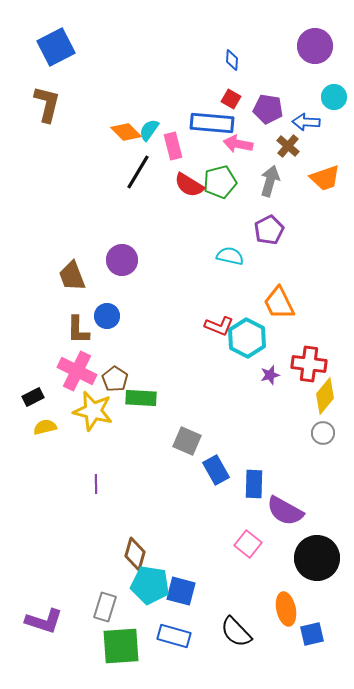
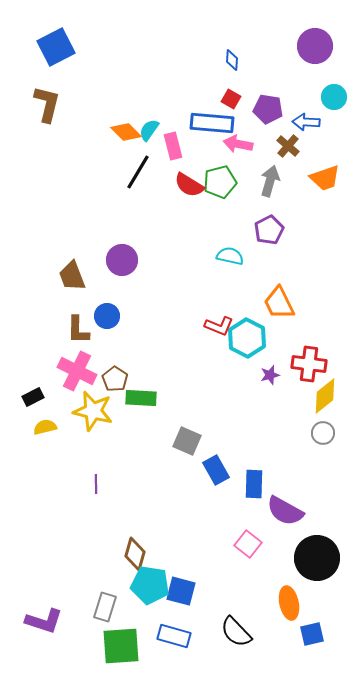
yellow diamond at (325, 396): rotated 12 degrees clockwise
orange ellipse at (286, 609): moved 3 px right, 6 px up
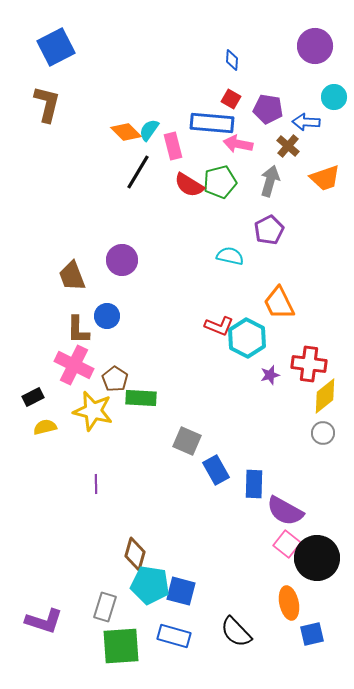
pink cross at (77, 371): moved 3 px left, 6 px up
pink square at (248, 544): moved 39 px right
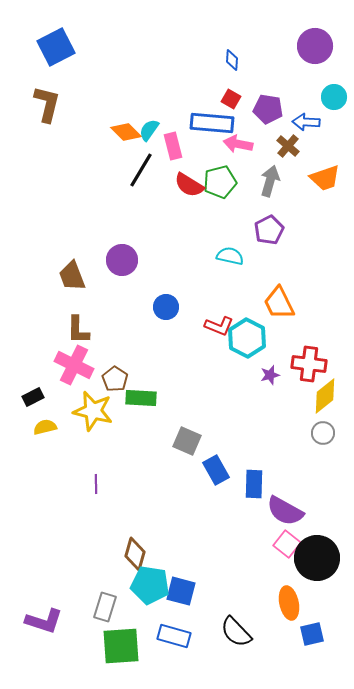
black line at (138, 172): moved 3 px right, 2 px up
blue circle at (107, 316): moved 59 px right, 9 px up
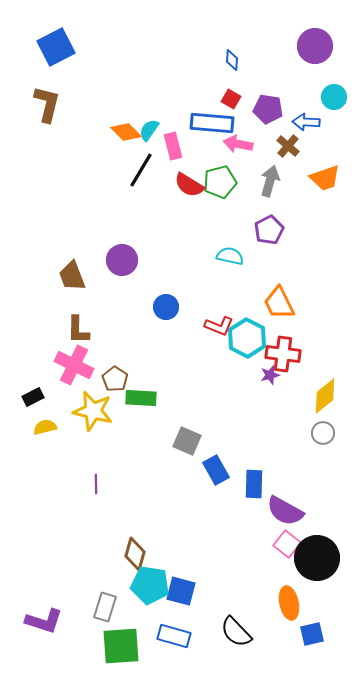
red cross at (309, 364): moved 26 px left, 10 px up
